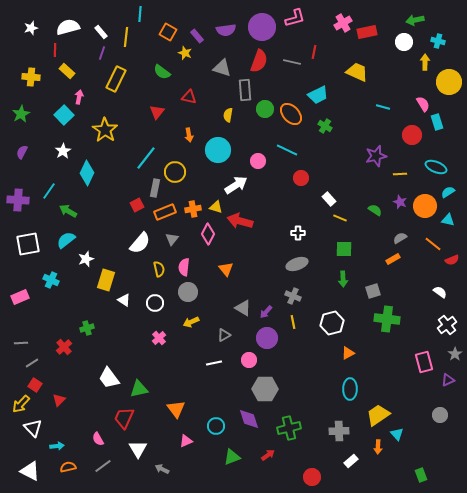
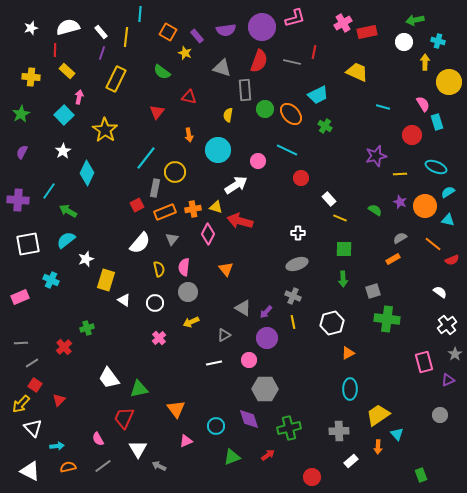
gray arrow at (162, 469): moved 3 px left, 3 px up
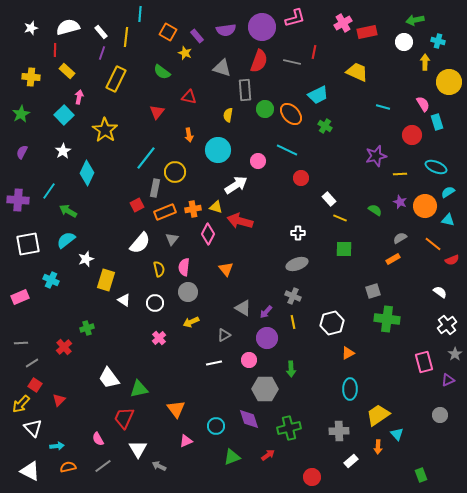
green arrow at (343, 279): moved 52 px left, 90 px down
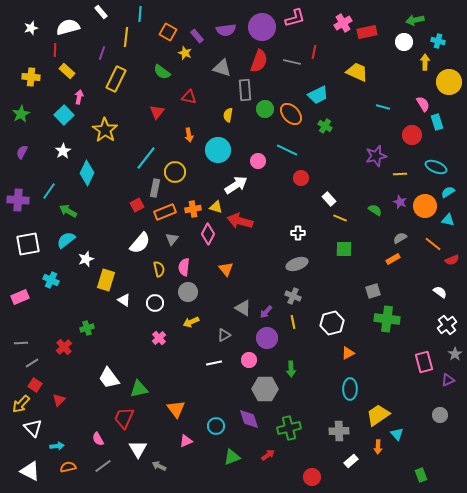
white rectangle at (101, 32): moved 20 px up
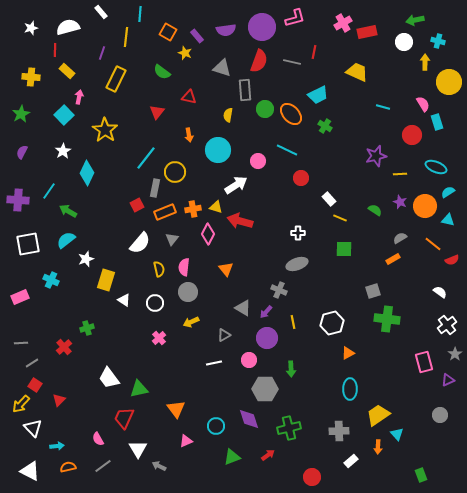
gray cross at (293, 296): moved 14 px left, 6 px up
